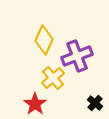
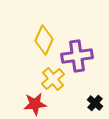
purple cross: rotated 12 degrees clockwise
yellow cross: moved 1 px down
red star: rotated 30 degrees clockwise
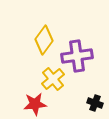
yellow diamond: rotated 12 degrees clockwise
black cross: rotated 21 degrees counterclockwise
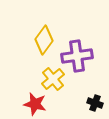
red star: rotated 20 degrees clockwise
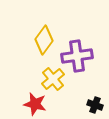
black cross: moved 2 px down
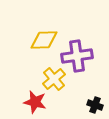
yellow diamond: rotated 52 degrees clockwise
yellow cross: moved 1 px right
red star: moved 2 px up
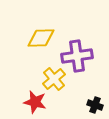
yellow diamond: moved 3 px left, 2 px up
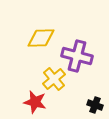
purple cross: rotated 24 degrees clockwise
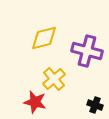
yellow diamond: moved 3 px right; rotated 12 degrees counterclockwise
purple cross: moved 10 px right, 5 px up
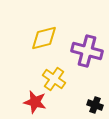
yellow cross: rotated 15 degrees counterclockwise
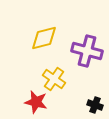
red star: moved 1 px right
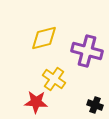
red star: rotated 10 degrees counterclockwise
